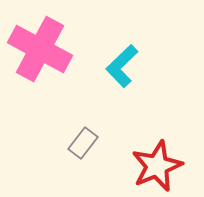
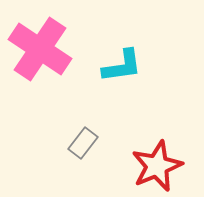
pink cross: rotated 6 degrees clockwise
cyan L-shape: rotated 144 degrees counterclockwise
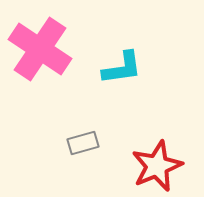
cyan L-shape: moved 2 px down
gray rectangle: rotated 36 degrees clockwise
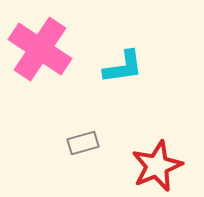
cyan L-shape: moved 1 px right, 1 px up
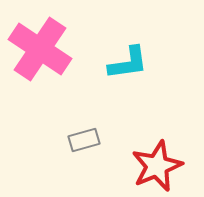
cyan L-shape: moved 5 px right, 4 px up
gray rectangle: moved 1 px right, 3 px up
